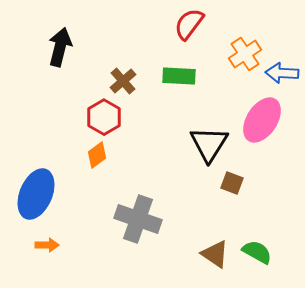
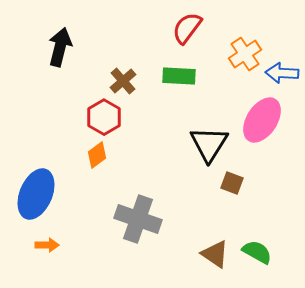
red semicircle: moved 2 px left, 4 px down
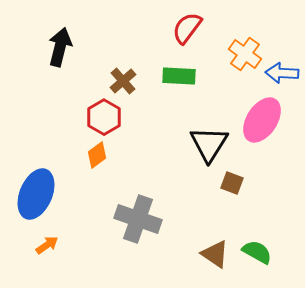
orange cross: rotated 20 degrees counterclockwise
orange arrow: rotated 35 degrees counterclockwise
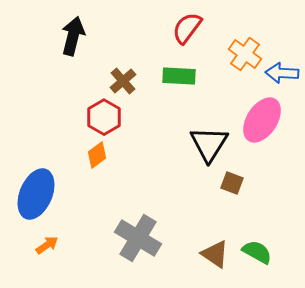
black arrow: moved 13 px right, 11 px up
gray cross: moved 19 px down; rotated 12 degrees clockwise
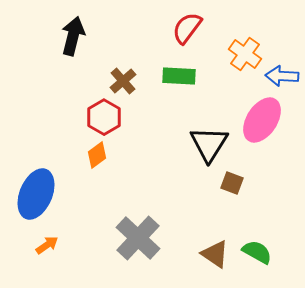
blue arrow: moved 3 px down
gray cross: rotated 12 degrees clockwise
